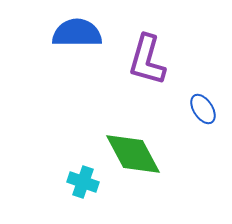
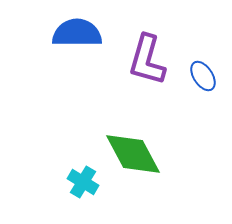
blue ellipse: moved 33 px up
cyan cross: rotated 12 degrees clockwise
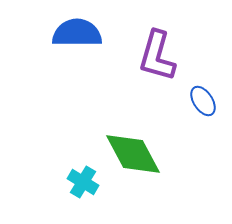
purple L-shape: moved 10 px right, 4 px up
blue ellipse: moved 25 px down
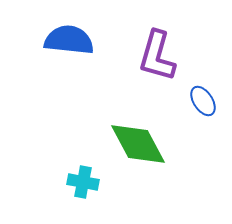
blue semicircle: moved 8 px left, 7 px down; rotated 6 degrees clockwise
green diamond: moved 5 px right, 10 px up
cyan cross: rotated 20 degrees counterclockwise
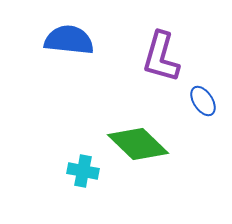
purple L-shape: moved 4 px right, 1 px down
green diamond: rotated 18 degrees counterclockwise
cyan cross: moved 11 px up
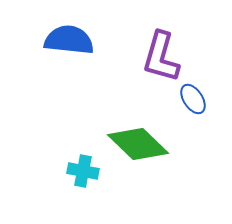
blue ellipse: moved 10 px left, 2 px up
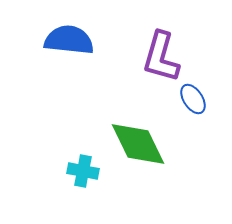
green diamond: rotated 20 degrees clockwise
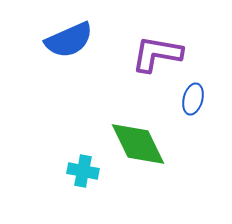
blue semicircle: rotated 150 degrees clockwise
purple L-shape: moved 4 px left, 3 px up; rotated 84 degrees clockwise
blue ellipse: rotated 48 degrees clockwise
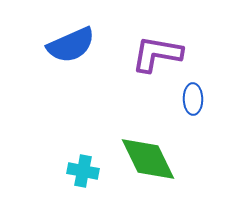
blue semicircle: moved 2 px right, 5 px down
blue ellipse: rotated 16 degrees counterclockwise
green diamond: moved 10 px right, 15 px down
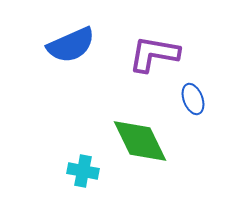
purple L-shape: moved 3 px left
blue ellipse: rotated 20 degrees counterclockwise
green diamond: moved 8 px left, 18 px up
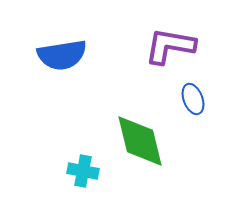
blue semicircle: moved 9 px left, 10 px down; rotated 15 degrees clockwise
purple L-shape: moved 16 px right, 8 px up
green diamond: rotated 12 degrees clockwise
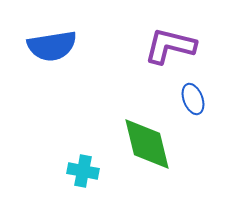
purple L-shape: rotated 4 degrees clockwise
blue semicircle: moved 10 px left, 9 px up
green diamond: moved 7 px right, 3 px down
